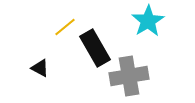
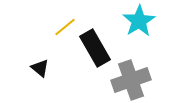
cyan star: moved 9 px left
black triangle: rotated 12 degrees clockwise
gray cross: moved 2 px right, 4 px down; rotated 9 degrees counterclockwise
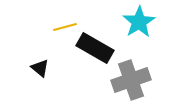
cyan star: moved 1 px down
yellow line: rotated 25 degrees clockwise
black rectangle: rotated 30 degrees counterclockwise
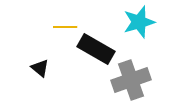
cyan star: rotated 16 degrees clockwise
yellow line: rotated 15 degrees clockwise
black rectangle: moved 1 px right, 1 px down
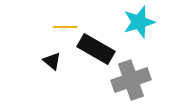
black triangle: moved 12 px right, 7 px up
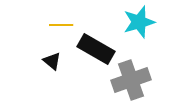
yellow line: moved 4 px left, 2 px up
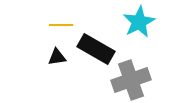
cyan star: rotated 12 degrees counterclockwise
black triangle: moved 5 px right, 4 px up; rotated 48 degrees counterclockwise
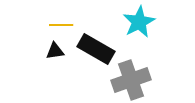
black triangle: moved 2 px left, 6 px up
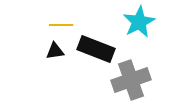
black rectangle: rotated 9 degrees counterclockwise
